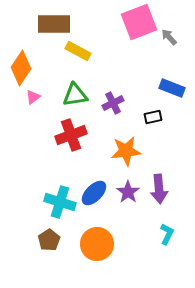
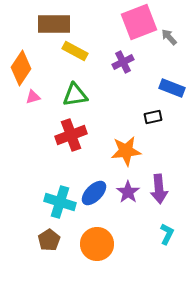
yellow rectangle: moved 3 px left
pink triangle: rotated 21 degrees clockwise
purple cross: moved 10 px right, 41 px up
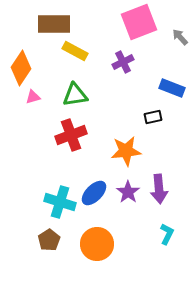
gray arrow: moved 11 px right
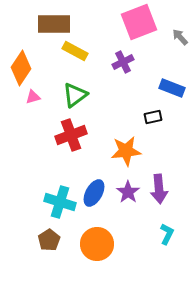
green triangle: rotated 28 degrees counterclockwise
blue ellipse: rotated 16 degrees counterclockwise
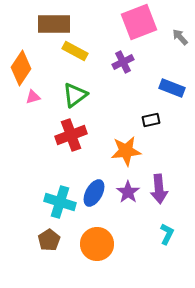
black rectangle: moved 2 px left, 3 px down
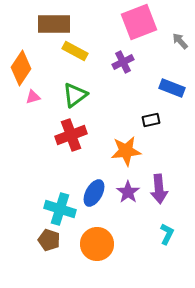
gray arrow: moved 4 px down
cyan cross: moved 7 px down
brown pentagon: rotated 20 degrees counterclockwise
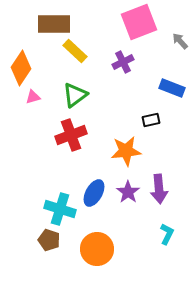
yellow rectangle: rotated 15 degrees clockwise
orange circle: moved 5 px down
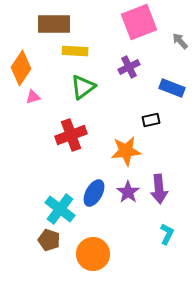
yellow rectangle: rotated 40 degrees counterclockwise
purple cross: moved 6 px right, 5 px down
green triangle: moved 8 px right, 8 px up
cyan cross: rotated 20 degrees clockwise
orange circle: moved 4 px left, 5 px down
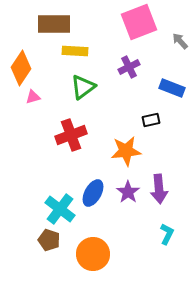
blue ellipse: moved 1 px left
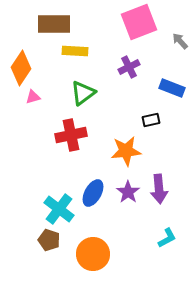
green triangle: moved 6 px down
red cross: rotated 8 degrees clockwise
cyan cross: moved 1 px left
cyan L-shape: moved 4 px down; rotated 35 degrees clockwise
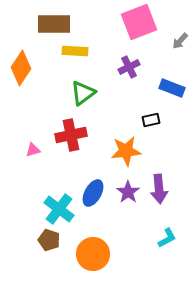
gray arrow: rotated 96 degrees counterclockwise
pink triangle: moved 53 px down
